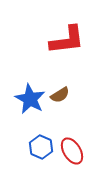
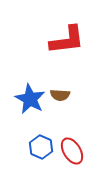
brown semicircle: rotated 36 degrees clockwise
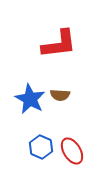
red L-shape: moved 8 px left, 4 px down
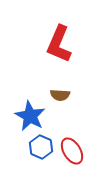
red L-shape: rotated 120 degrees clockwise
blue star: moved 17 px down
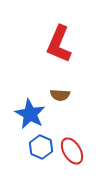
blue star: moved 2 px up
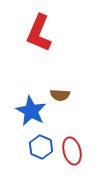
red L-shape: moved 20 px left, 11 px up
blue star: moved 1 px right, 3 px up
red ellipse: rotated 16 degrees clockwise
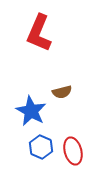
brown semicircle: moved 2 px right, 3 px up; rotated 18 degrees counterclockwise
red ellipse: moved 1 px right
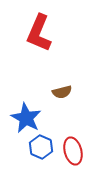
blue star: moved 5 px left, 7 px down
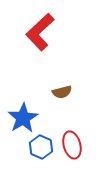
red L-shape: moved 1 px right, 1 px up; rotated 24 degrees clockwise
blue star: moved 3 px left; rotated 12 degrees clockwise
red ellipse: moved 1 px left, 6 px up
